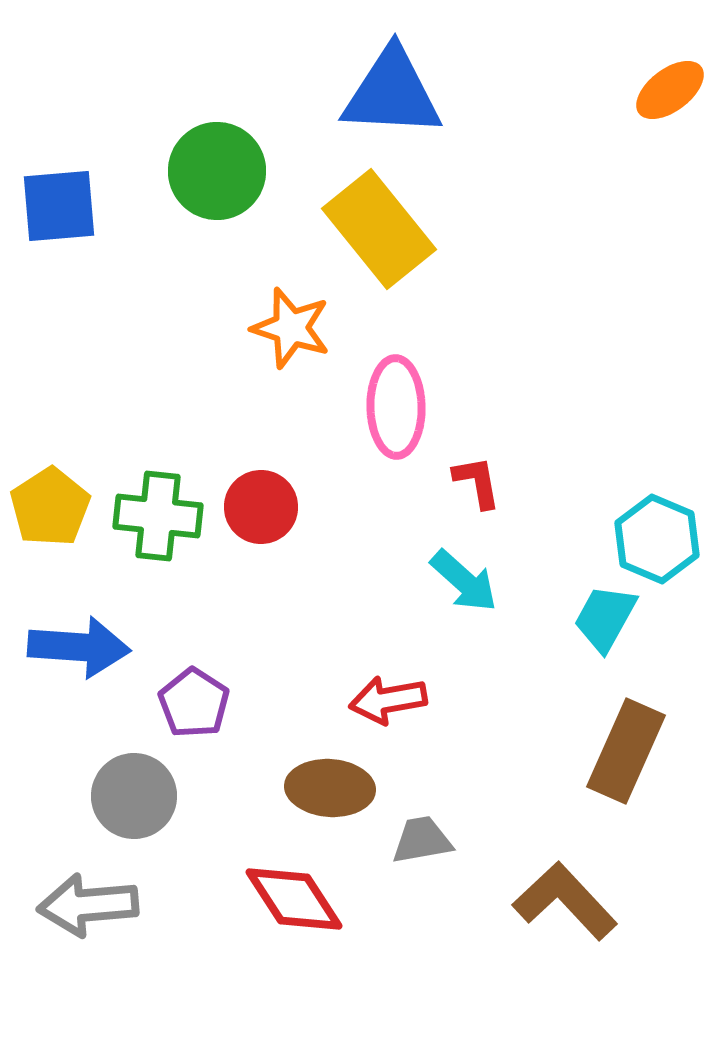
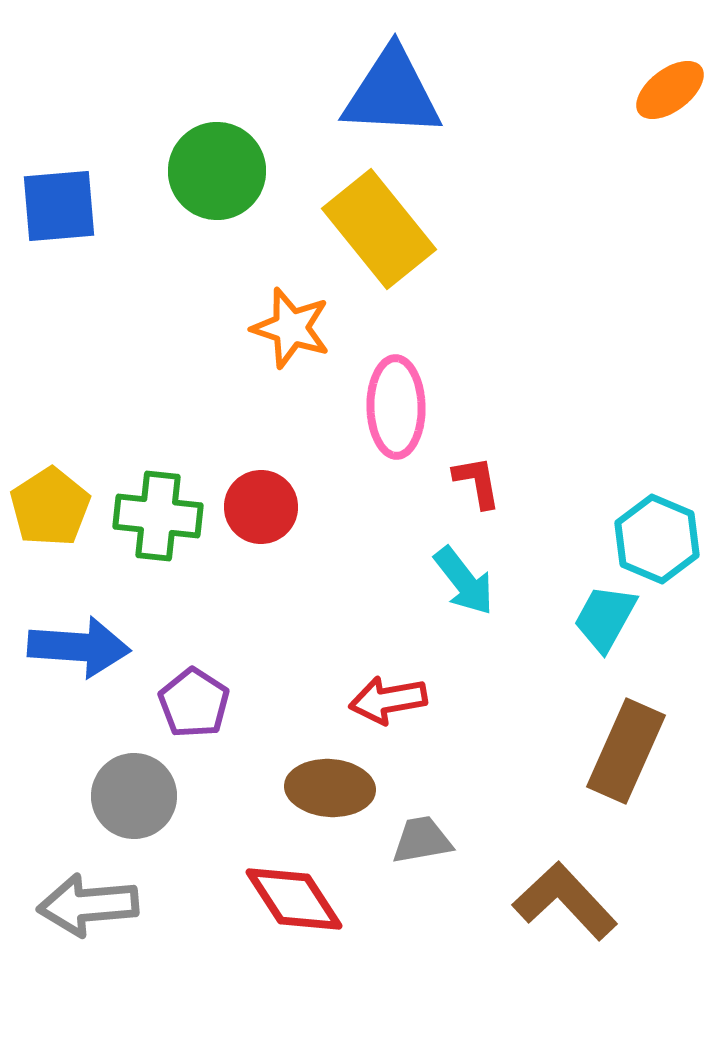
cyan arrow: rotated 10 degrees clockwise
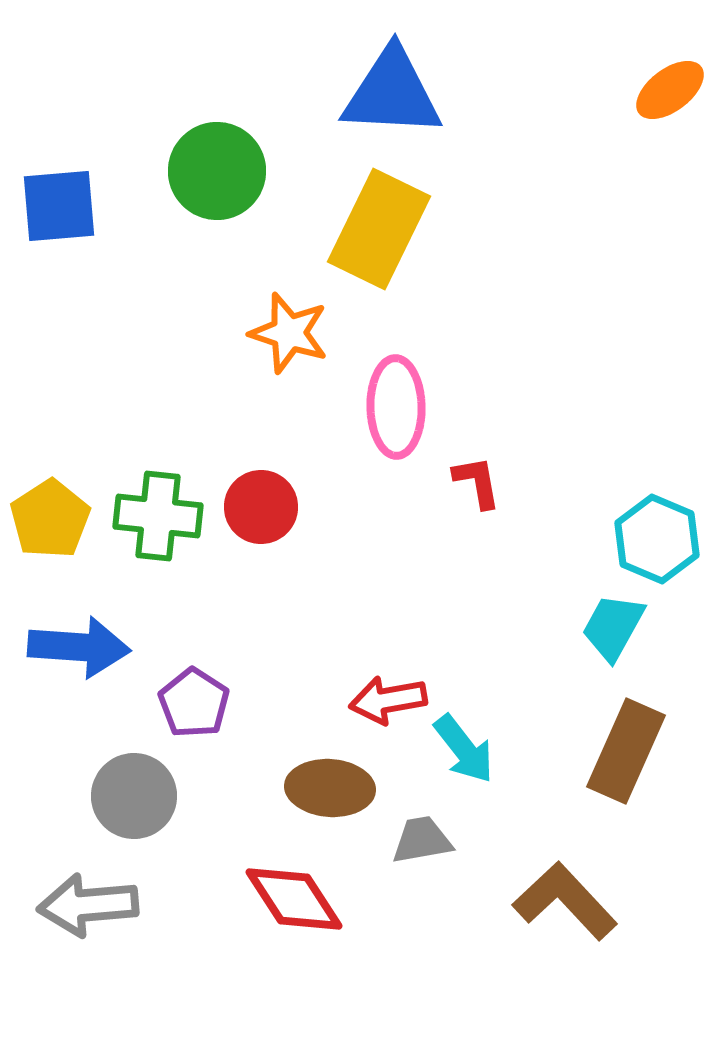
yellow rectangle: rotated 65 degrees clockwise
orange star: moved 2 px left, 5 px down
yellow pentagon: moved 12 px down
cyan arrow: moved 168 px down
cyan trapezoid: moved 8 px right, 9 px down
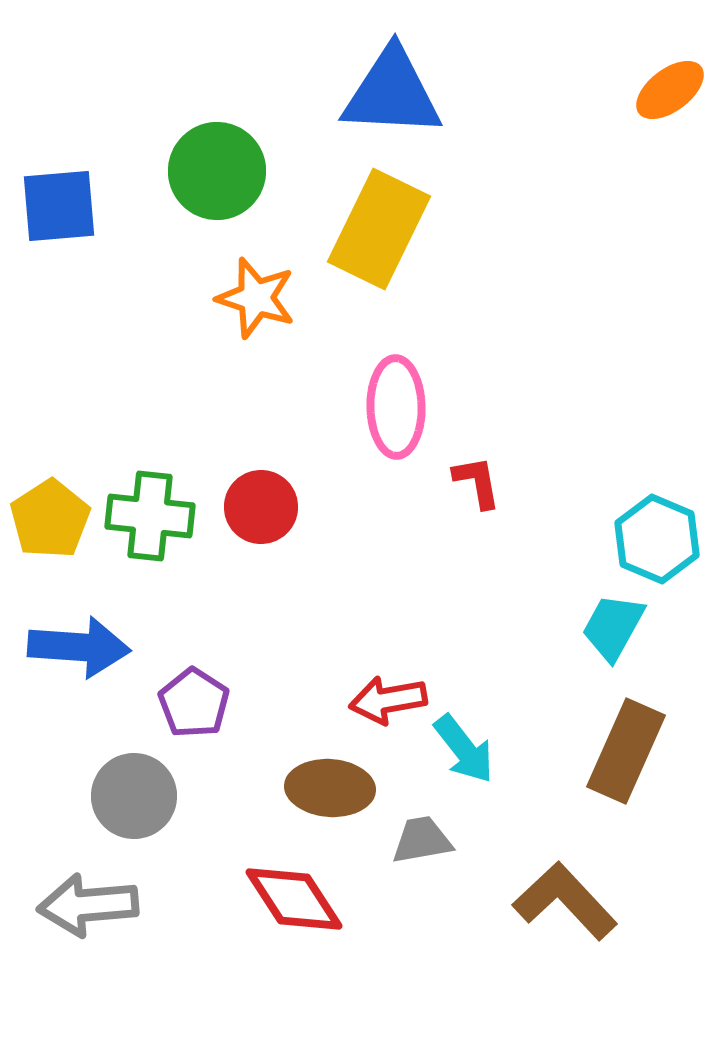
orange star: moved 33 px left, 35 px up
green cross: moved 8 px left
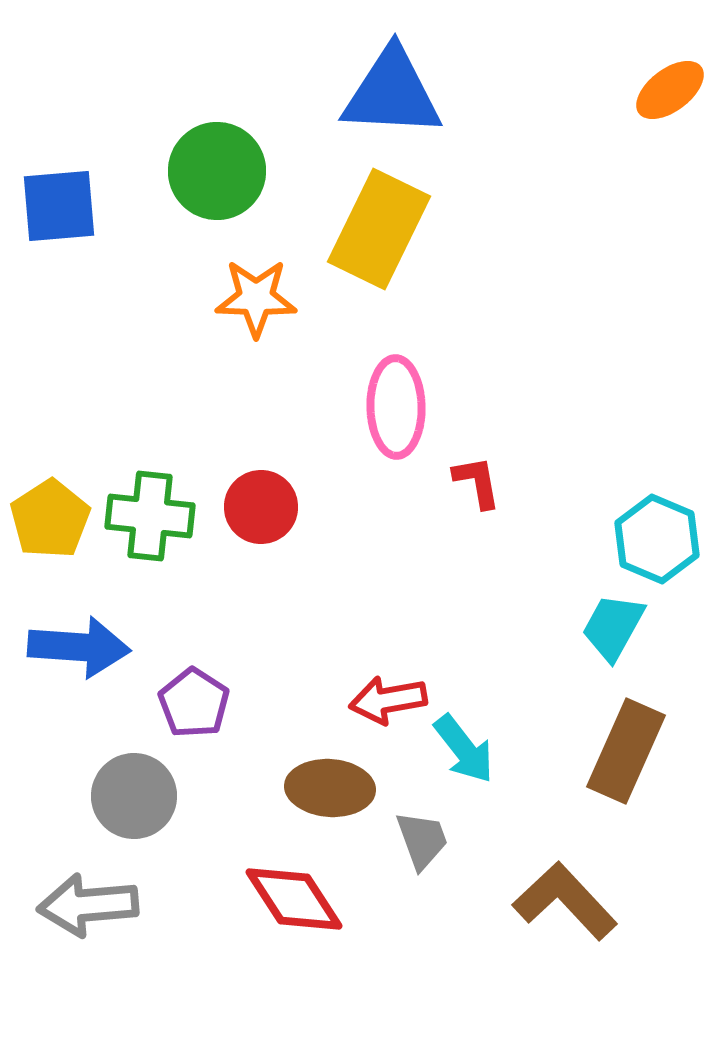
orange star: rotated 16 degrees counterclockwise
gray trapezoid: rotated 80 degrees clockwise
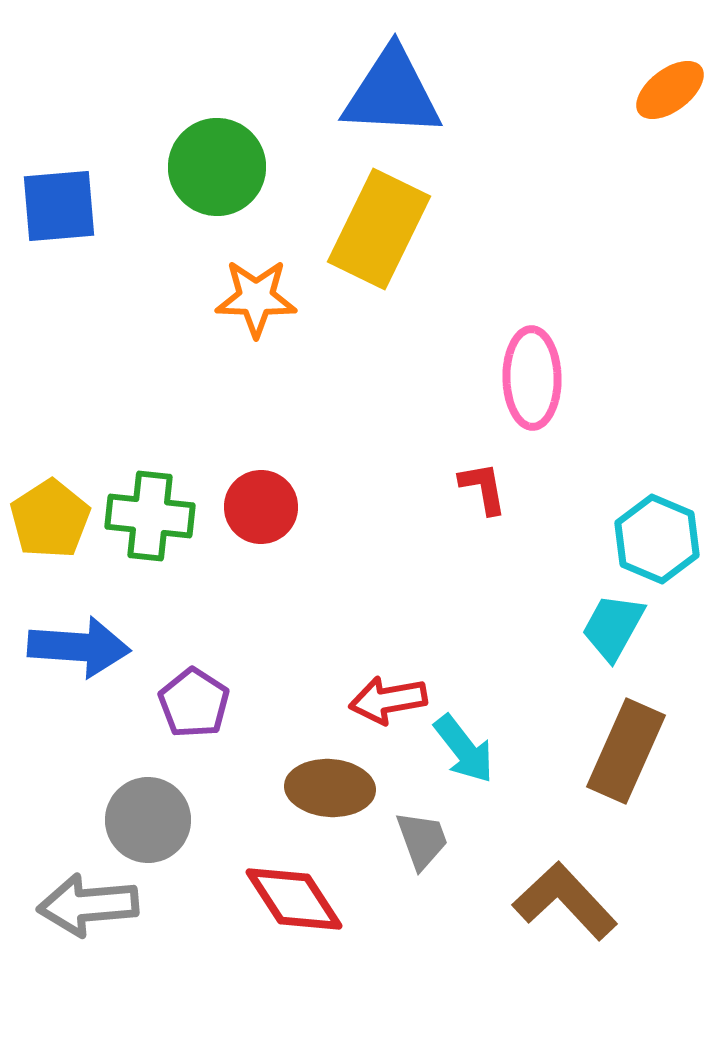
green circle: moved 4 px up
pink ellipse: moved 136 px right, 29 px up
red L-shape: moved 6 px right, 6 px down
gray circle: moved 14 px right, 24 px down
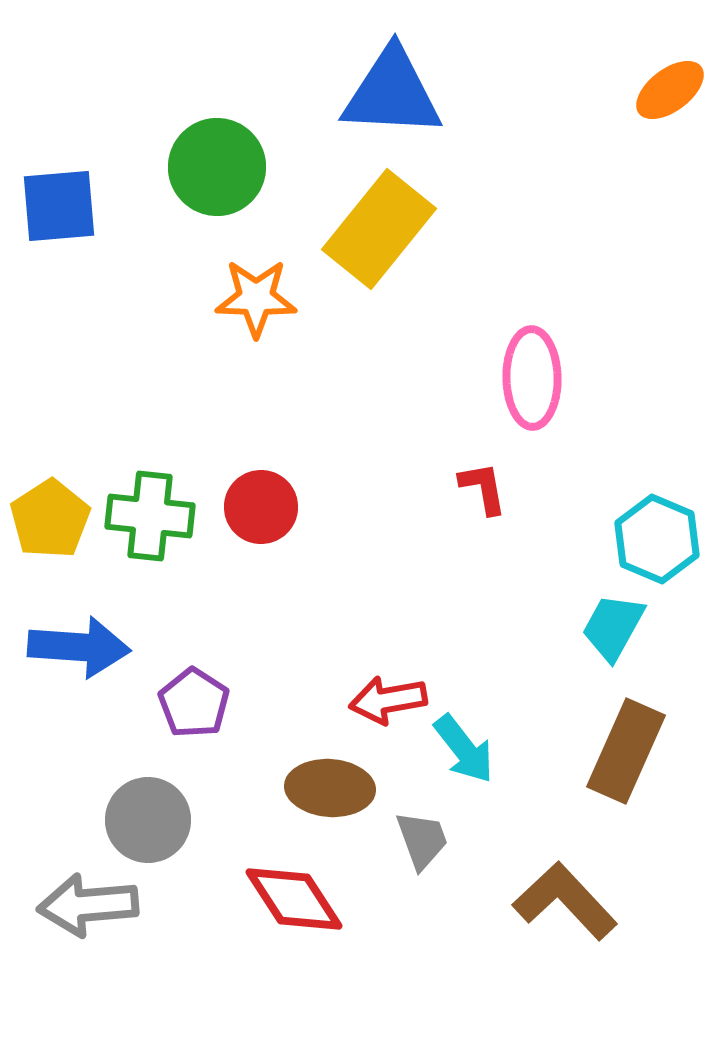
yellow rectangle: rotated 13 degrees clockwise
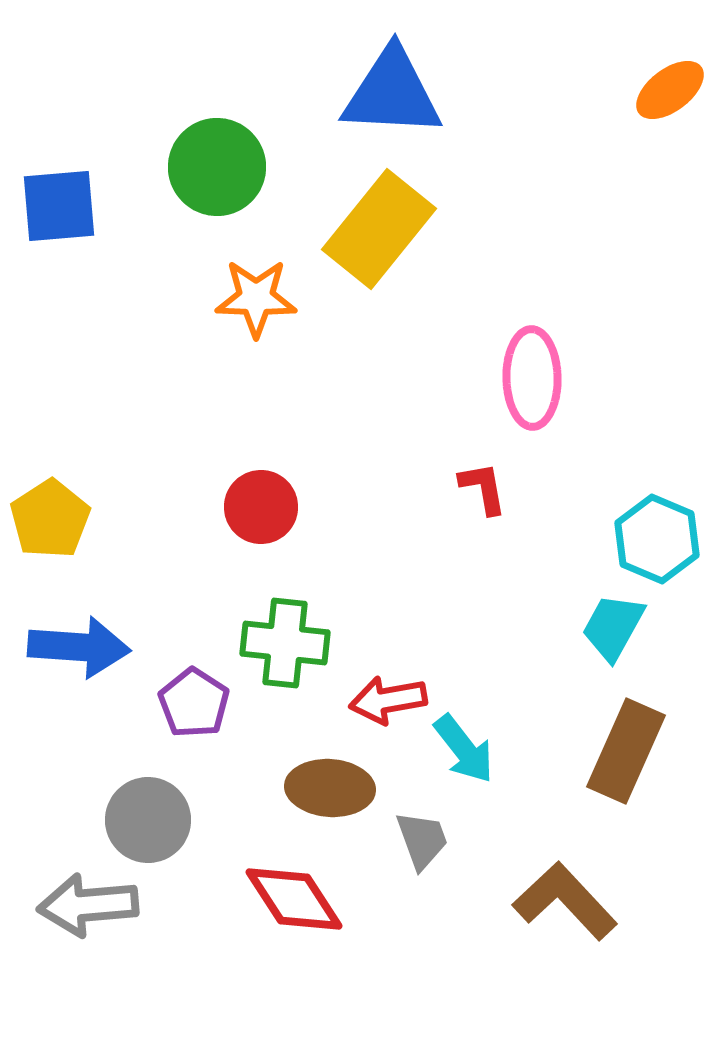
green cross: moved 135 px right, 127 px down
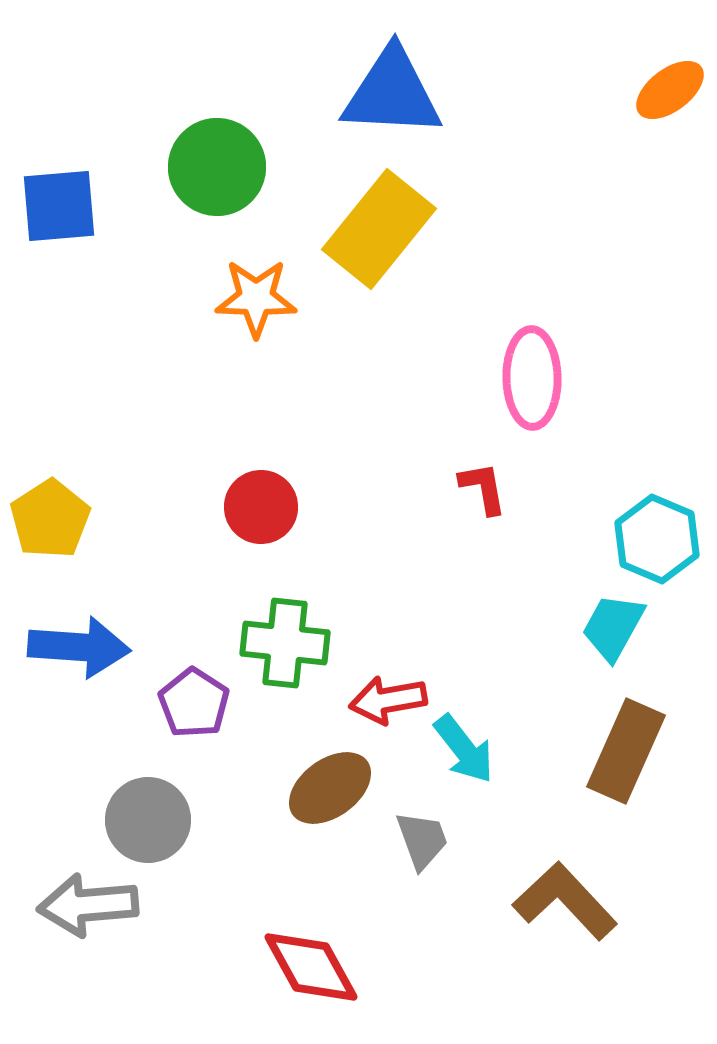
brown ellipse: rotated 40 degrees counterclockwise
red diamond: moved 17 px right, 68 px down; rotated 4 degrees clockwise
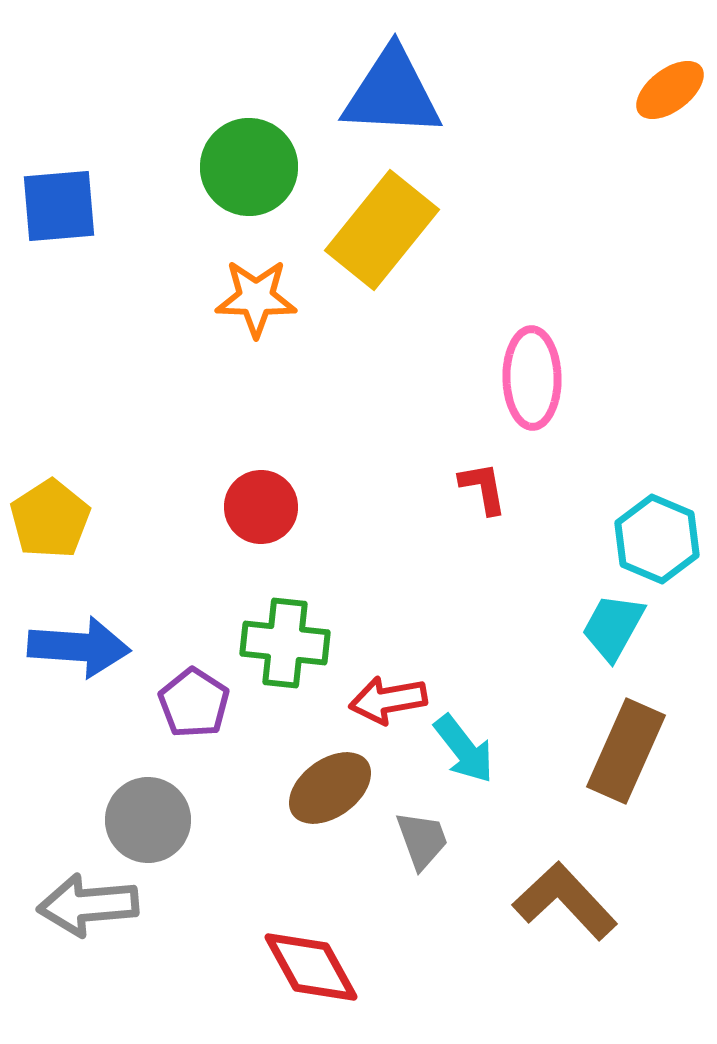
green circle: moved 32 px right
yellow rectangle: moved 3 px right, 1 px down
